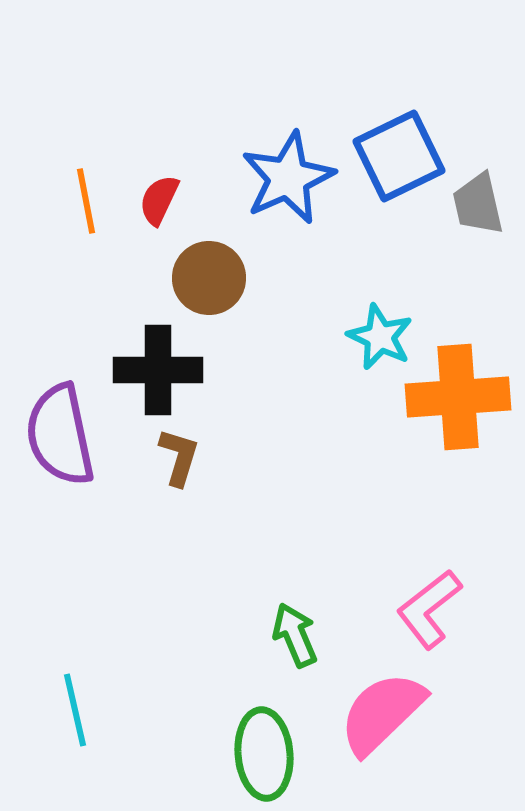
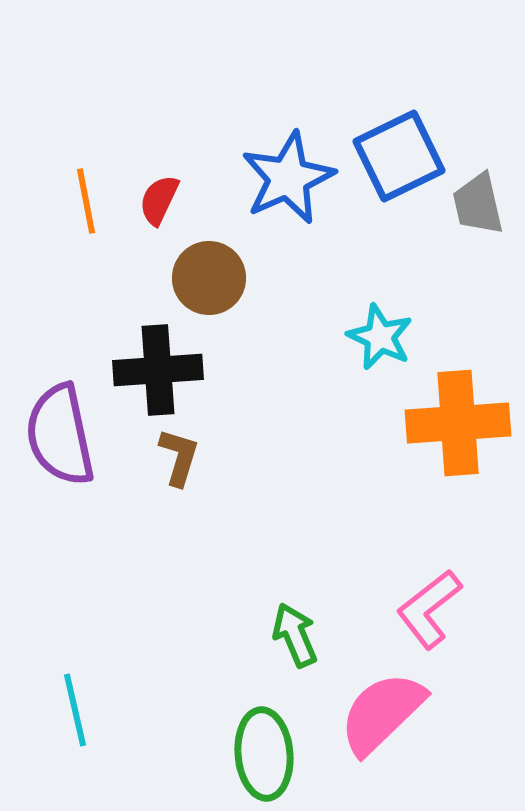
black cross: rotated 4 degrees counterclockwise
orange cross: moved 26 px down
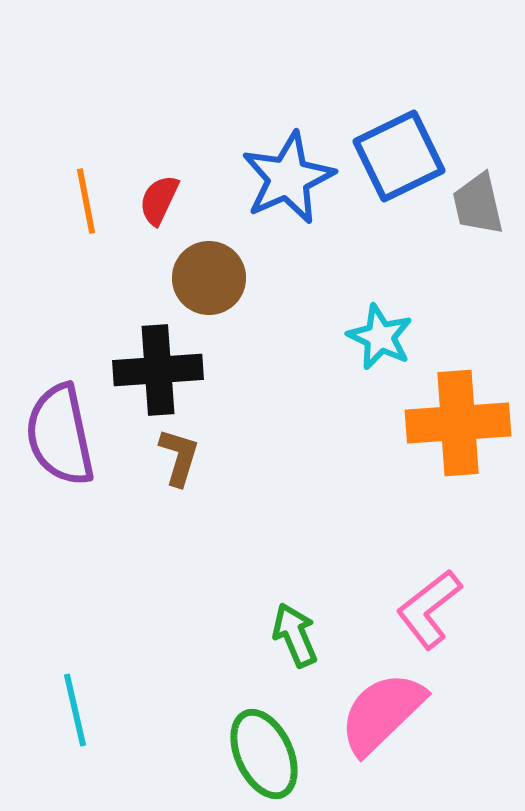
green ellipse: rotated 20 degrees counterclockwise
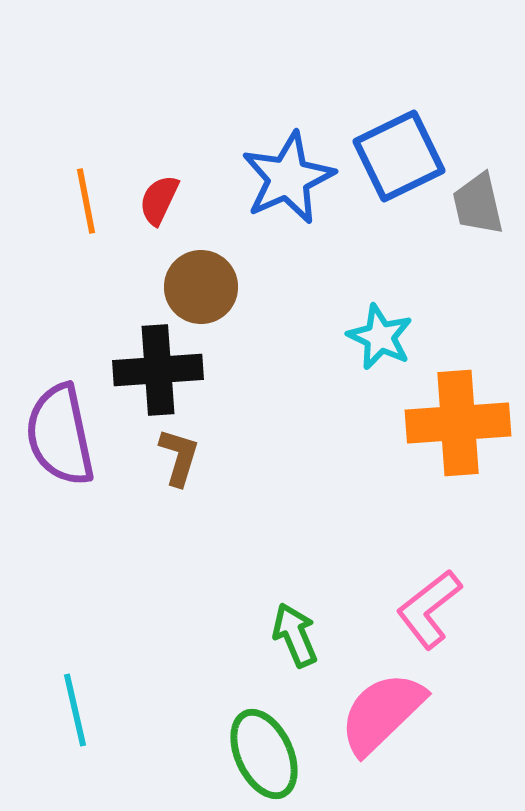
brown circle: moved 8 px left, 9 px down
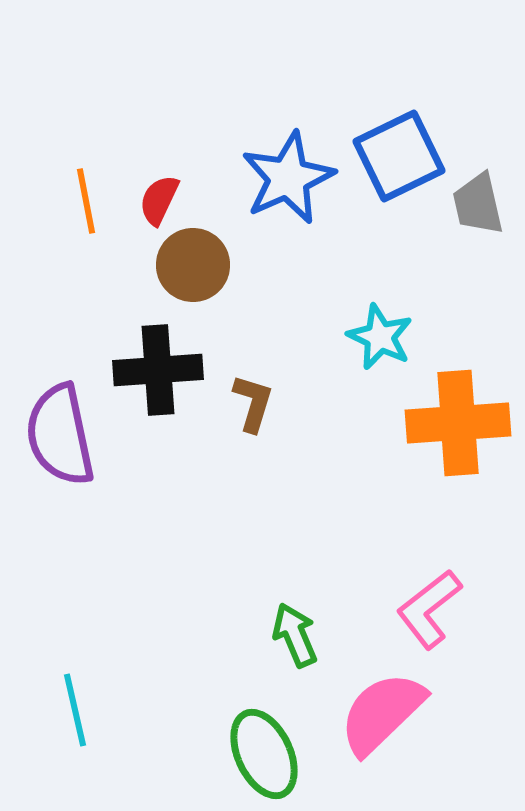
brown circle: moved 8 px left, 22 px up
brown L-shape: moved 74 px right, 54 px up
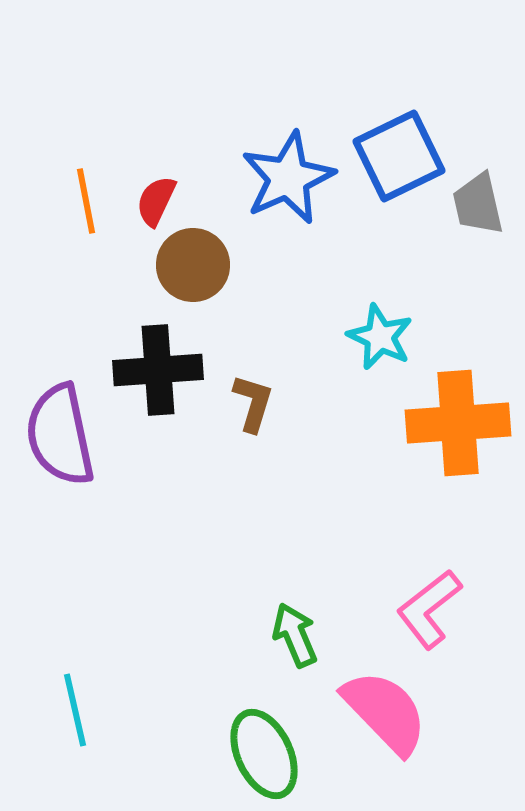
red semicircle: moved 3 px left, 1 px down
pink semicircle: moved 3 px right, 1 px up; rotated 90 degrees clockwise
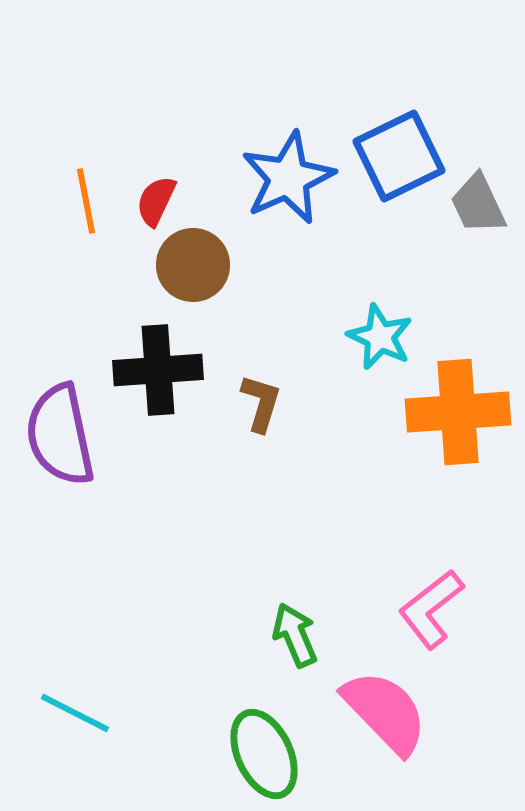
gray trapezoid: rotated 12 degrees counterclockwise
brown L-shape: moved 8 px right
orange cross: moved 11 px up
pink L-shape: moved 2 px right
cyan line: moved 3 px down; rotated 50 degrees counterclockwise
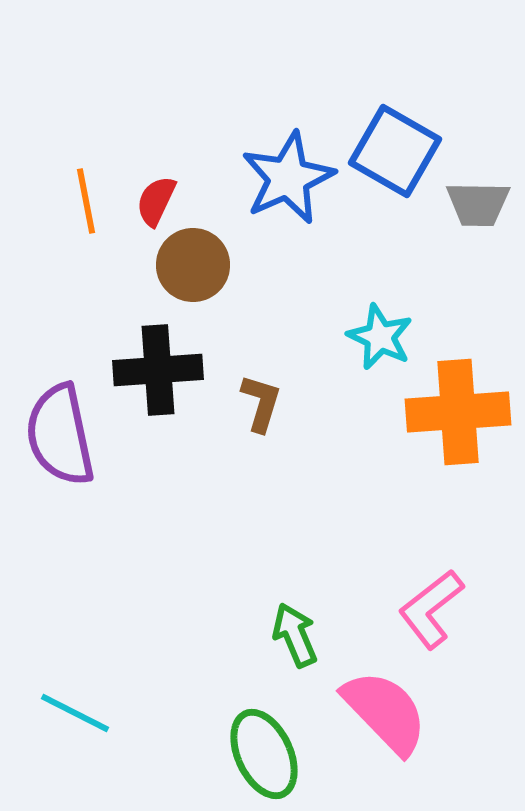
blue square: moved 4 px left, 5 px up; rotated 34 degrees counterclockwise
gray trapezoid: rotated 64 degrees counterclockwise
